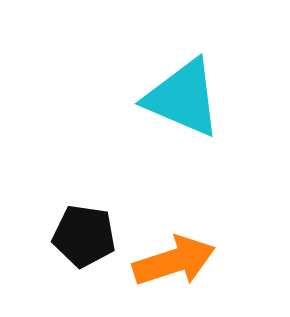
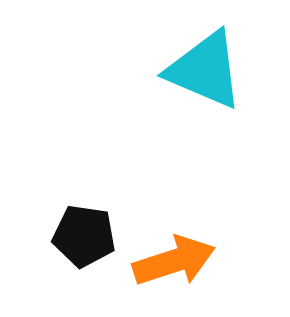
cyan triangle: moved 22 px right, 28 px up
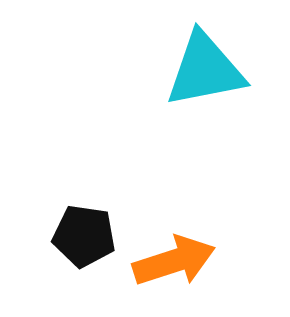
cyan triangle: rotated 34 degrees counterclockwise
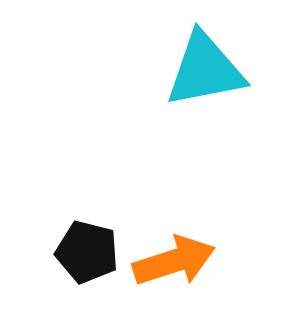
black pentagon: moved 3 px right, 16 px down; rotated 6 degrees clockwise
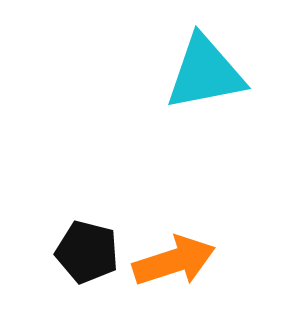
cyan triangle: moved 3 px down
